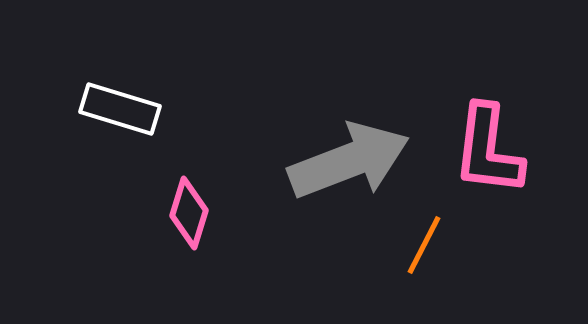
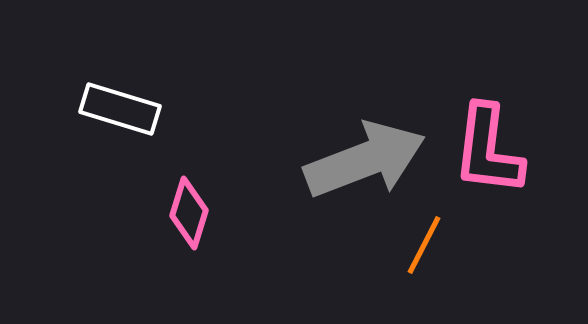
gray arrow: moved 16 px right, 1 px up
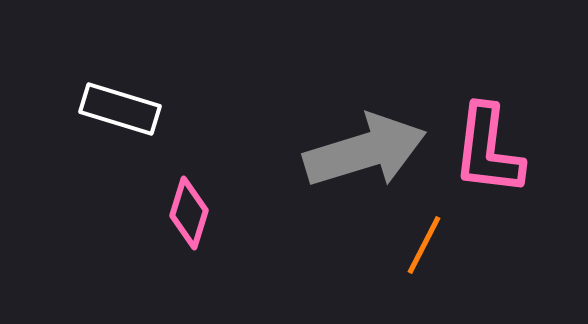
gray arrow: moved 9 px up; rotated 4 degrees clockwise
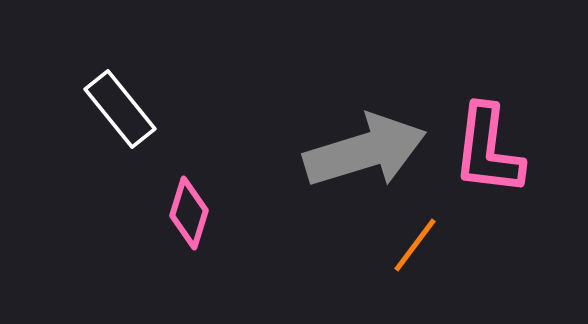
white rectangle: rotated 34 degrees clockwise
orange line: moved 9 px left; rotated 10 degrees clockwise
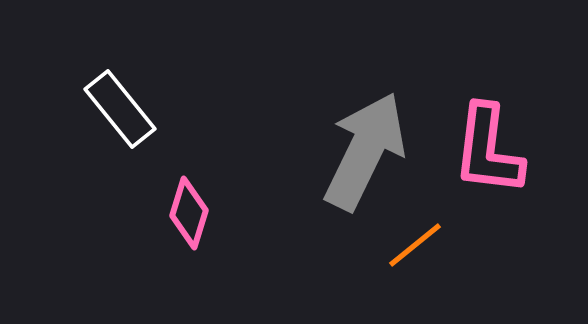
gray arrow: rotated 47 degrees counterclockwise
orange line: rotated 14 degrees clockwise
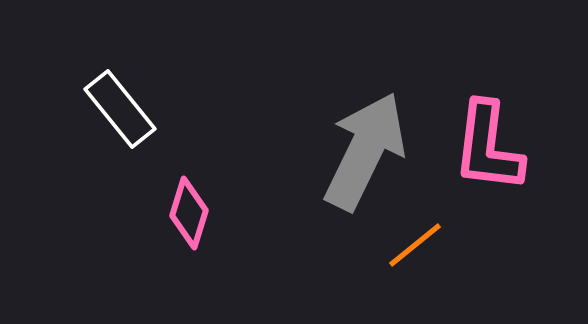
pink L-shape: moved 3 px up
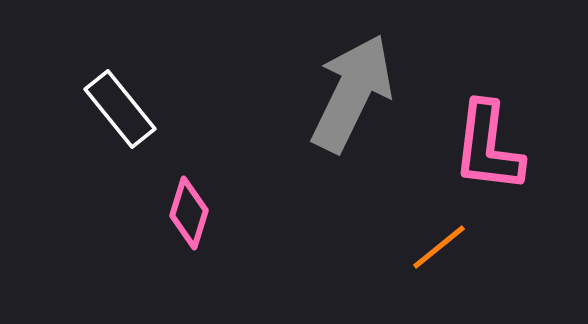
gray arrow: moved 13 px left, 58 px up
orange line: moved 24 px right, 2 px down
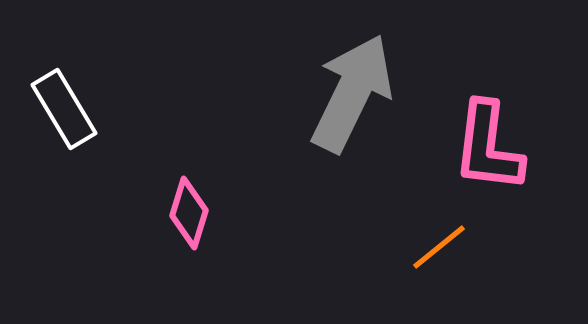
white rectangle: moved 56 px left; rotated 8 degrees clockwise
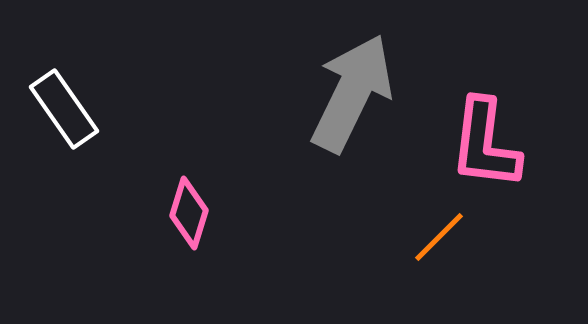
white rectangle: rotated 4 degrees counterclockwise
pink L-shape: moved 3 px left, 3 px up
orange line: moved 10 px up; rotated 6 degrees counterclockwise
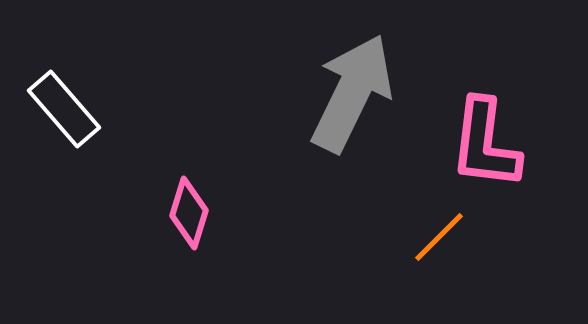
white rectangle: rotated 6 degrees counterclockwise
